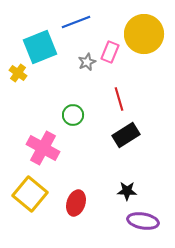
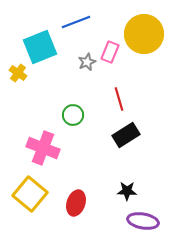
pink cross: rotated 8 degrees counterclockwise
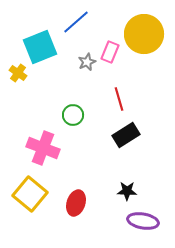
blue line: rotated 20 degrees counterclockwise
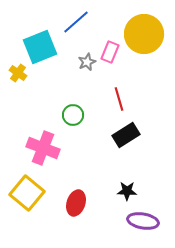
yellow square: moved 3 px left, 1 px up
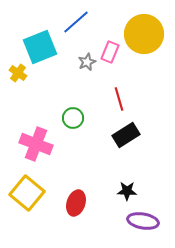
green circle: moved 3 px down
pink cross: moved 7 px left, 4 px up
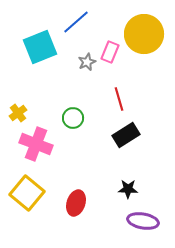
yellow cross: moved 40 px down; rotated 18 degrees clockwise
black star: moved 1 px right, 2 px up
